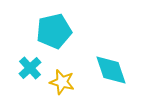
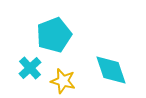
cyan pentagon: moved 4 px down; rotated 8 degrees counterclockwise
yellow star: moved 1 px right, 1 px up
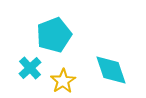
yellow star: rotated 25 degrees clockwise
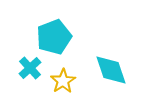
cyan pentagon: moved 2 px down
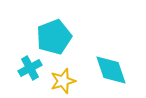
cyan cross: rotated 15 degrees clockwise
yellow star: rotated 15 degrees clockwise
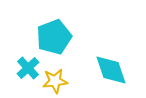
cyan cross: moved 2 px left; rotated 15 degrees counterclockwise
yellow star: moved 8 px left; rotated 10 degrees clockwise
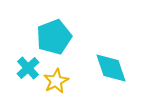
cyan diamond: moved 2 px up
yellow star: moved 1 px right; rotated 20 degrees counterclockwise
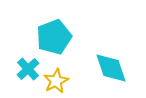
cyan cross: moved 1 px down
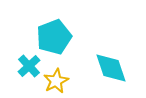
cyan cross: moved 1 px right, 3 px up
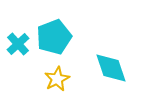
cyan cross: moved 11 px left, 22 px up
yellow star: moved 1 px right, 2 px up
